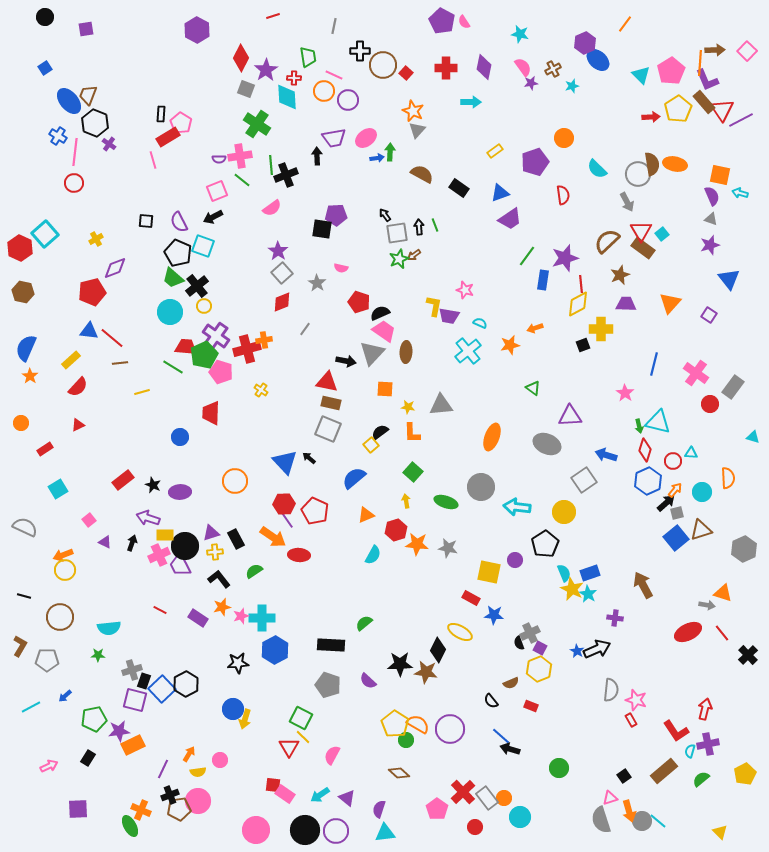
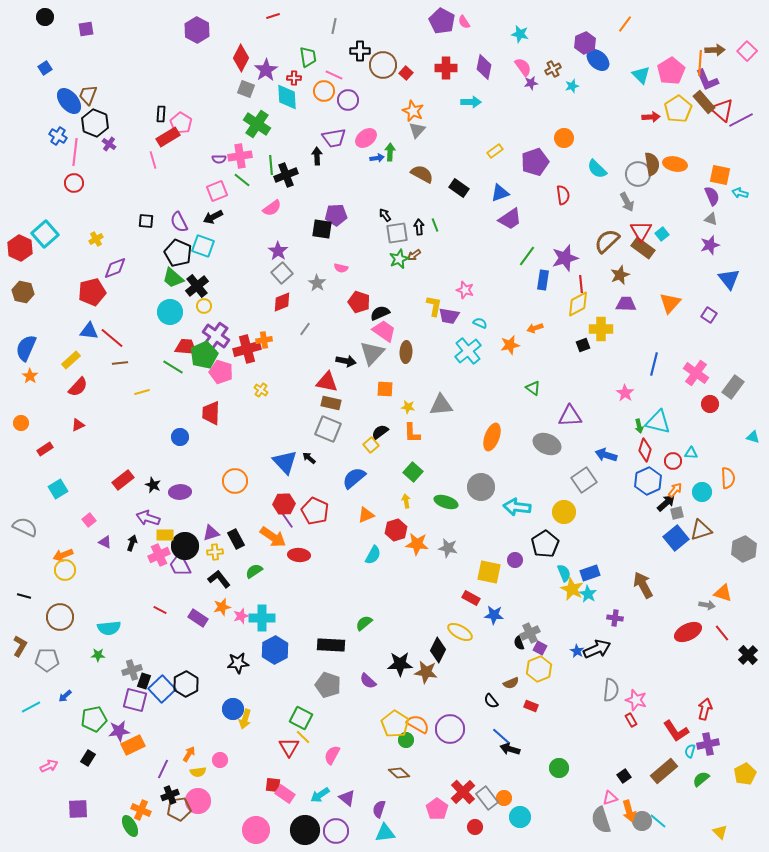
red triangle at (722, 110): rotated 15 degrees counterclockwise
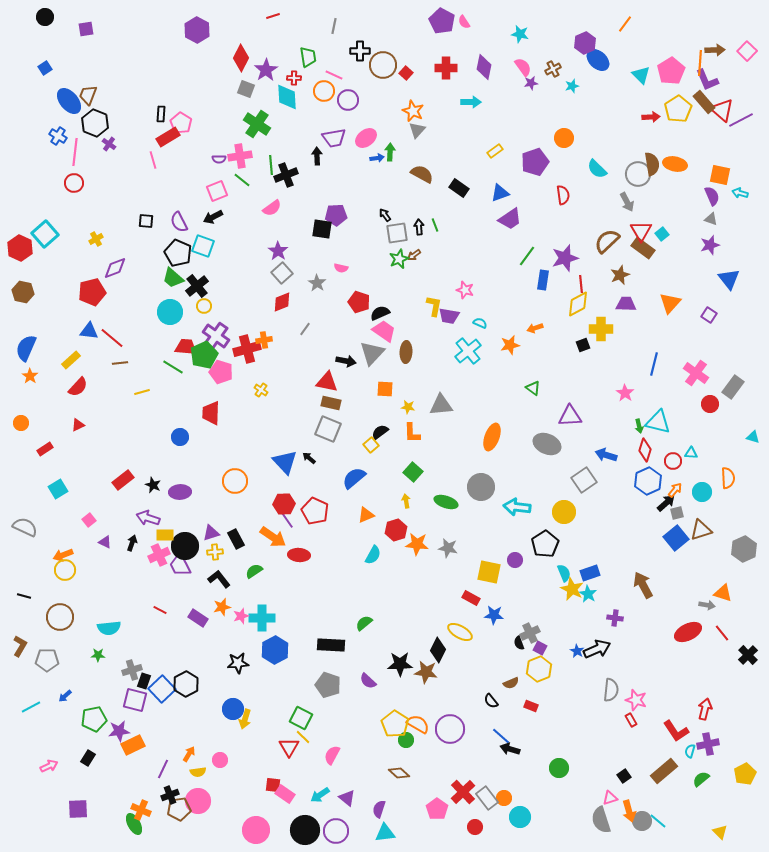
green ellipse at (130, 826): moved 4 px right, 2 px up
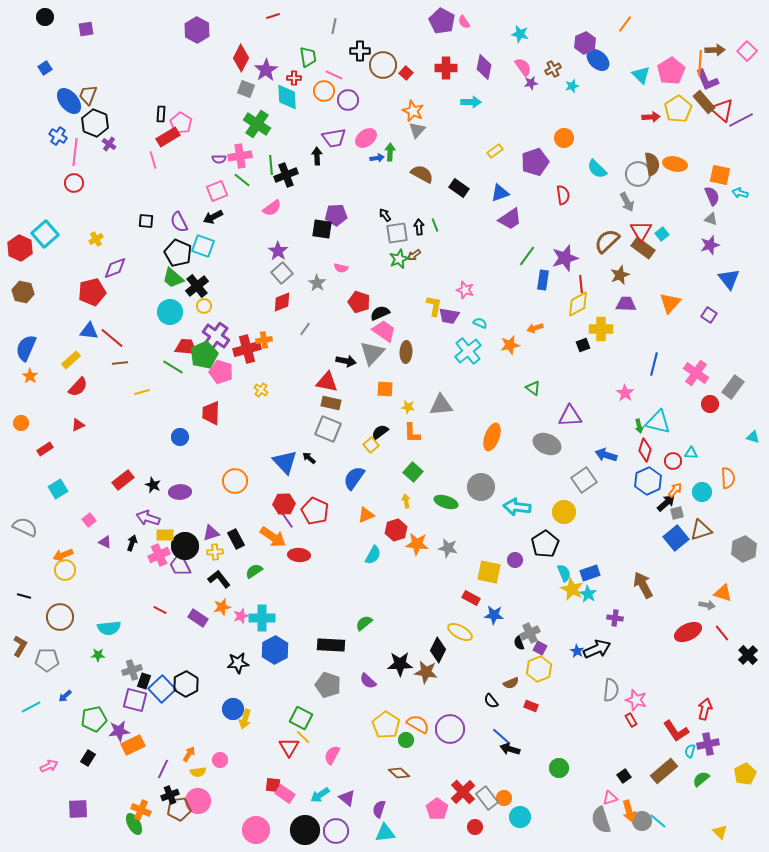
blue semicircle at (354, 478): rotated 15 degrees counterclockwise
yellow pentagon at (395, 724): moved 9 px left, 1 px down
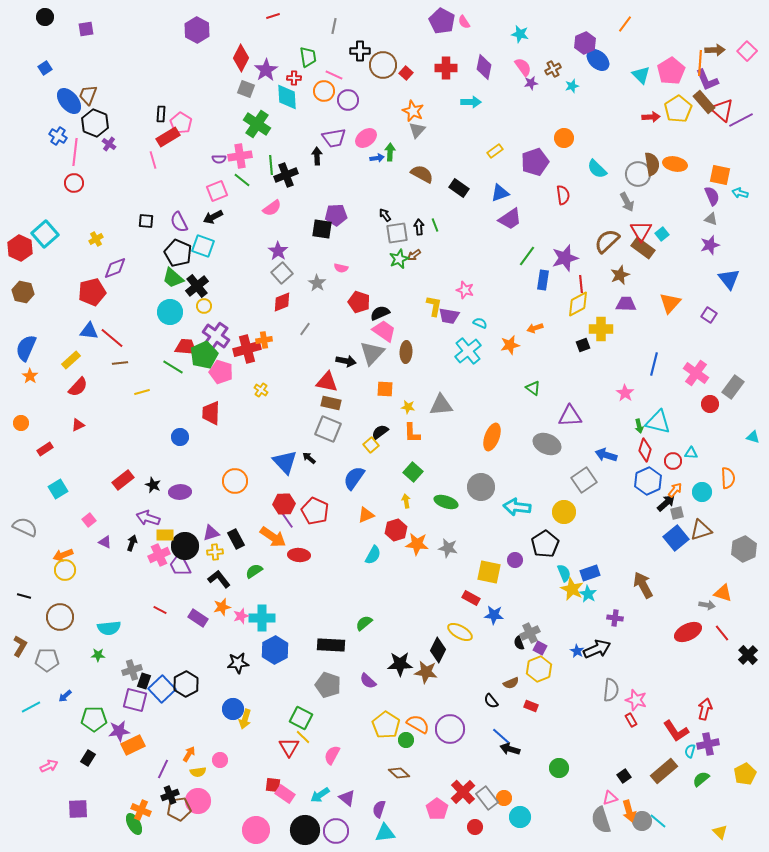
green pentagon at (94, 719): rotated 10 degrees clockwise
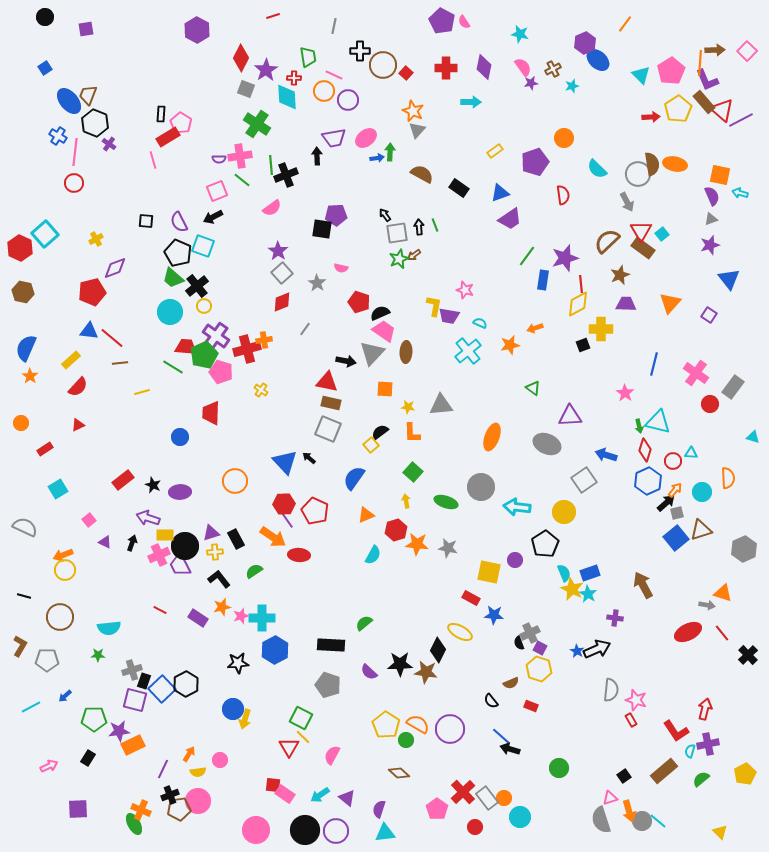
gray triangle at (711, 219): rotated 40 degrees counterclockwise
yellow hexagon at (539, 669): rotated 20 degrees counterclockwise
purple semicircle at (368, 681): moved 1 px right, 9 px up
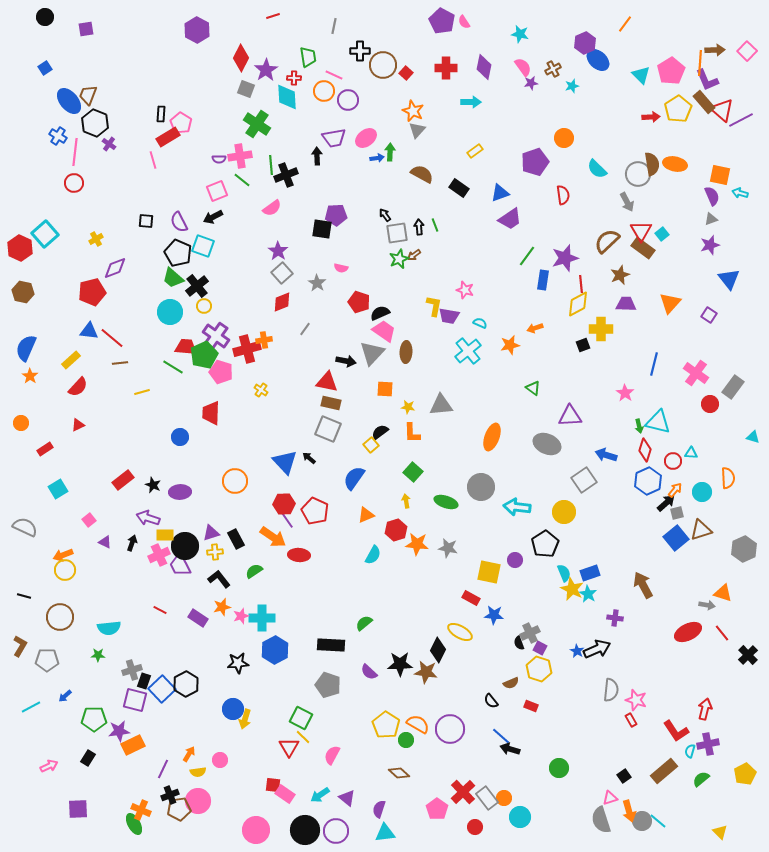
yellow rectangle at (495, 151): moved 20 px left
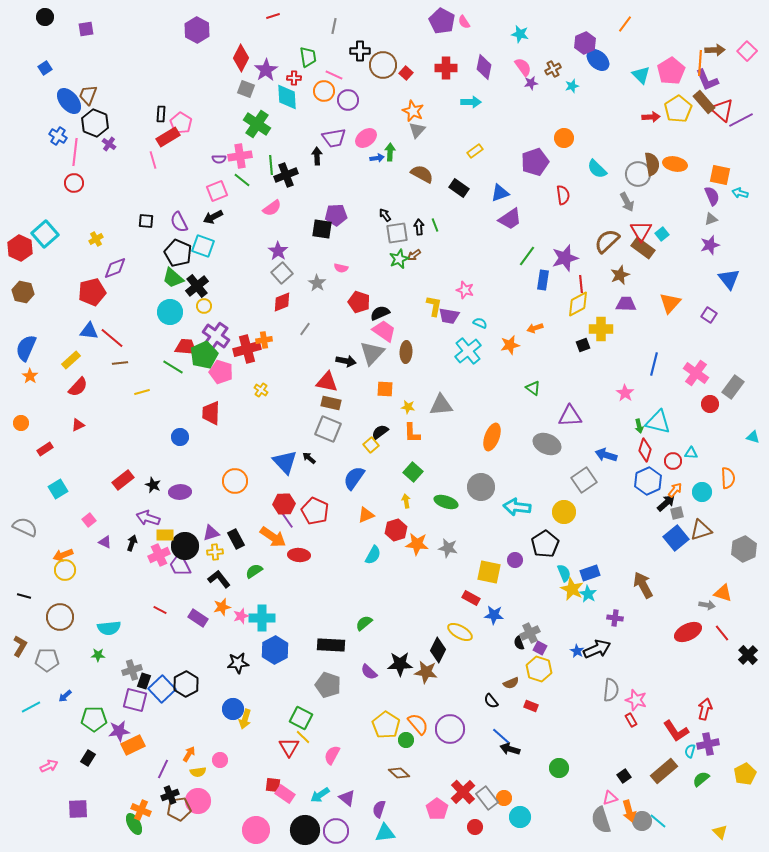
orange semicircle at (418, 724): rotated 20 degrees clockwise
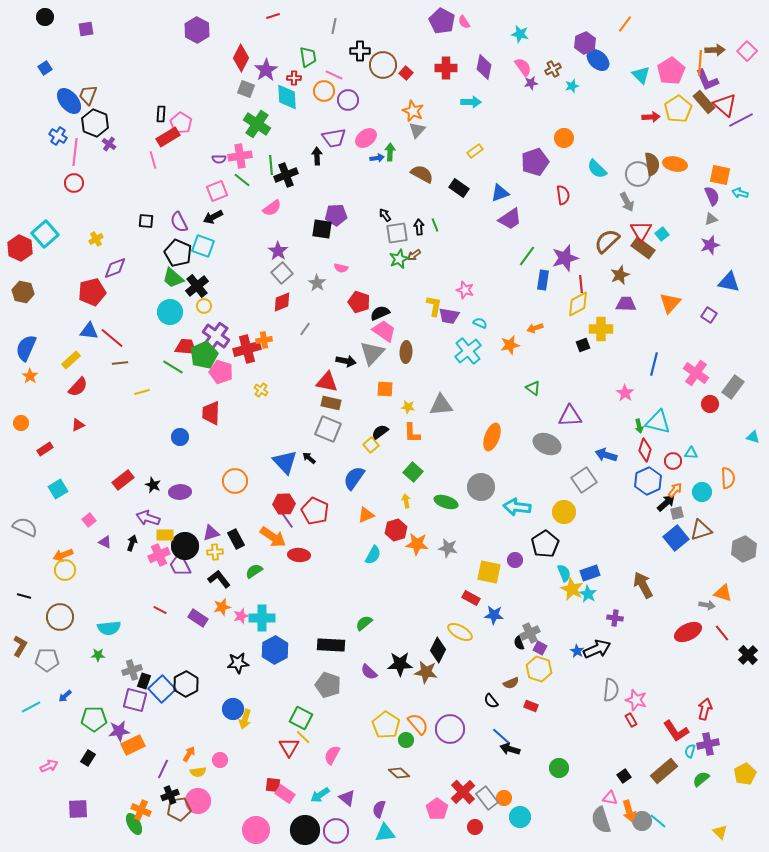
red triangle at (722, 110): moved 3 px right, 5 px up
blue triangle at (729, 279): moved 3 px down; rotated 40 degrees counterclockwise
pink triangle at (610, 798): rotated 28 degrees clockwise
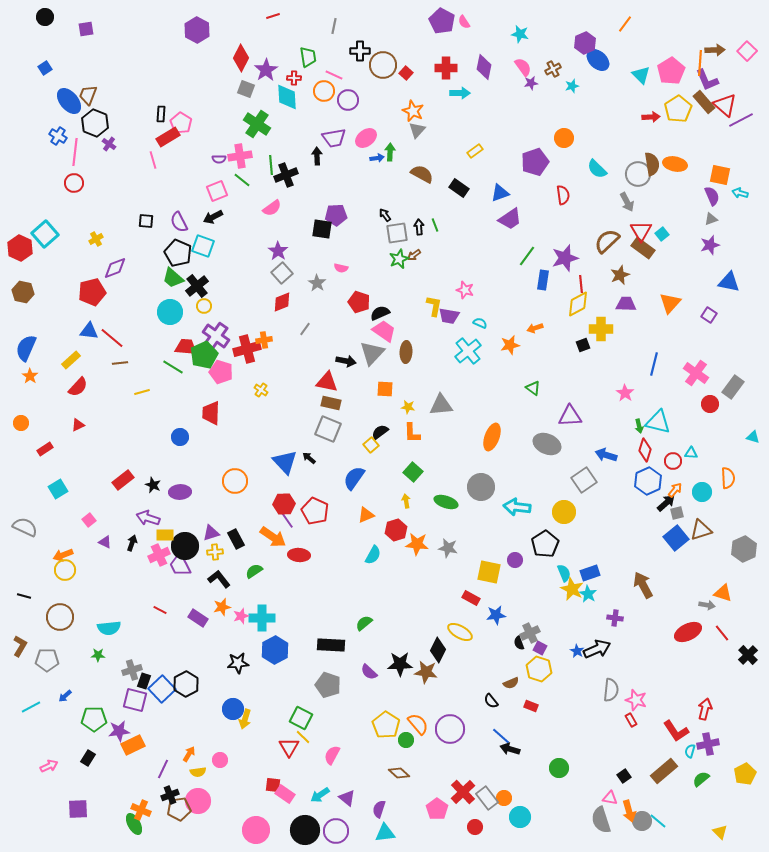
cyan arrow at (471, 102): moved 11 px left, 9 px up
blue star at (494, 615): moved 2 px right; rotated 12 degrees counterclockwise
